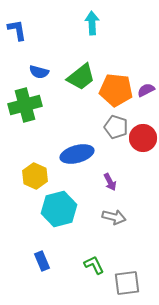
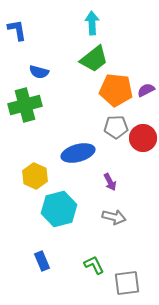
green trapezoid: moved 13 px right, 18 px up
gray pentagon: rotated 20 degrees counterclockwise
blue ellipse: moved 1 px right, 1 px up
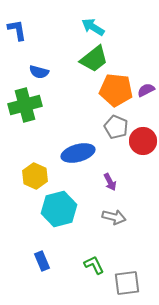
cyan arrow: moved 1 px right, 4 px down; rotated 55 degrees counterclockwise
gray pentagon: rotated 25 degrees clockwise
red circle: moved 3 px down
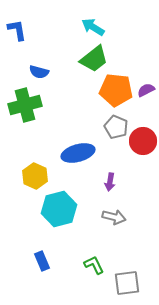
purple arrow: rotated 36 degrees clockwise
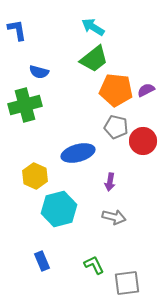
gray pentagon: rotated 10 degrees counterclockwise
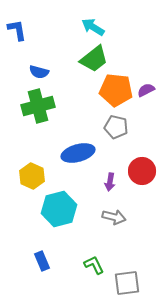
green cross: moved 13 px right, 1 px down
red circle: moved 1 px left, 30 px down
yellow hexagon: moved 3 px left
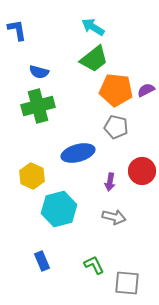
gray square: rotated 12 degrees clockwise
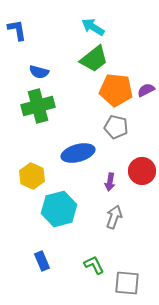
gray arrow: rotated 85 degrees counterclockwise
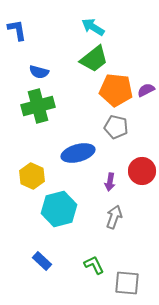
blue rectangle: rotated 24 degrees counterclockwise
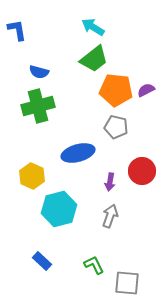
gray arrow: moved 4 px left, 1 px up
